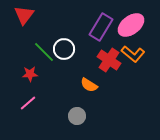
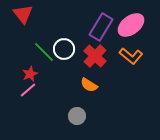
red triangle: moved 1 px left, 1 px up; rotated 15 degrees counterclockwise
orange L-shape: moved 2 px left, 2 px down
red cross: moved 14 px left, 4 px up; rotated 10 degrees clockwise
red star: rotated 21 degrees counterclockwise
pink line: moved 13 px up
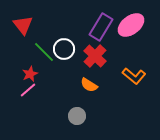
red triangle: moved 11 px down
orange L-shape: moved 3 px right, 20 px down
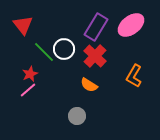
purple rectangle: moved 5 px left
orange L-shape: rotated 80 degrees clockwise
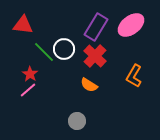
red triangle: rotated 45 degrees counterclockwise
red star: rotated 14 degrees counterclockwise
gray circle: moved 5 px down
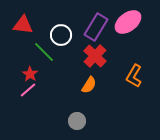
pink ellipse: moved 3 px left, 3 px up
white circle: moved 3 px left, 14 px up
orange semicircle: rotated 90 degrees counterclockwise
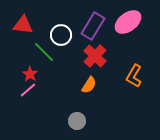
purple rectangle: moved 3 px left, 1 px up
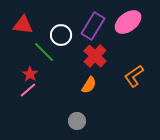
orange L-shape: rotated 25 degrees clockwise
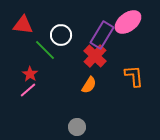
purple rectangle: moved 9 px right, 9 px down
green line: moved 1 px right, 2 px up
orange L-shape: rotated 120 degrees clockwise
gray circle: moved 6 px down
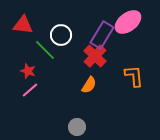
red star: moved 2 px left, 3 px up; rotated 14 degrees counterclockwise
pink line: moved 2 px right
